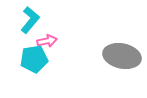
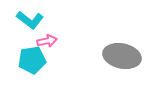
cyan L-shape: rotated 88 degrees clockwise
cyan pentagon: moved 2 px left, 1 px down
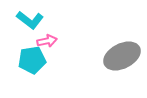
gray ellipse: rotated 39 degrees counterclockwise
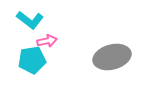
gray ellipse: moved 10 px left, 1 px down; rotated 12 degrees clockwise
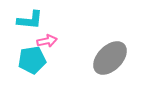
cyan L-shape: rotated 32 degrees counterclockwise
gray ellipse: moved 2 px left, 1 px down; rotated 30 degrees counterclockwise
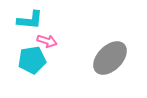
pink arrow: rotated 30 degrees clockwise
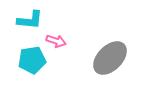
pink arrow: moved 9 px right
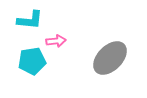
pink arrow: rotated 24 degrees counterclockwise
cyan pentagon: moved 1 px down
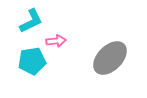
cyan L-shape: moved 1 px right, 1 px down; rotated 32 degrees counterclockwise
